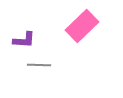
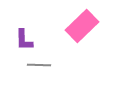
purple L-shape: rotated 85 degrees clockwise
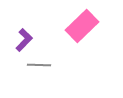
purple L-shape: rotated 135 degrees counterclockwise
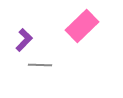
gray line: moved 1 px right
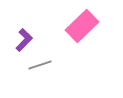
gray line: rotated 20 degrees counterclockwise
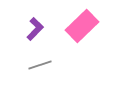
purple L-shape: moved 11 px right, 11 px up
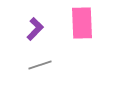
pink rectangle: moved 3 px up; rotated 48 degrees counterclockwise
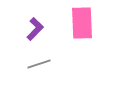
gray line: moved 1 px left, 1 px up
